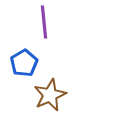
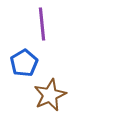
purple line: moved 2 px left, 2 px down
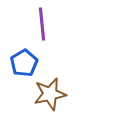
brown star: moved 1 px up; rotated 12 degrees clockwise
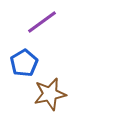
purple line: moved 2 px up; rotated 60 degrees clockwise
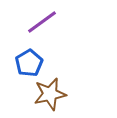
blue pentagon: moved 5 px right
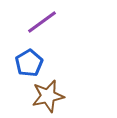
brown star: moved 2 px left, 2 px down
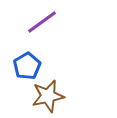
blue pentagon: moved 2 px left, 3 px down
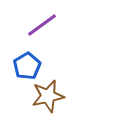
purple line: moved 3 px down
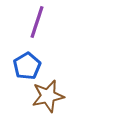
purple line: moved 5 px left, 3 px up; rotated 36 degrees counterclockwise
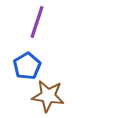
brown star: rotated 20 degrees clockwise
